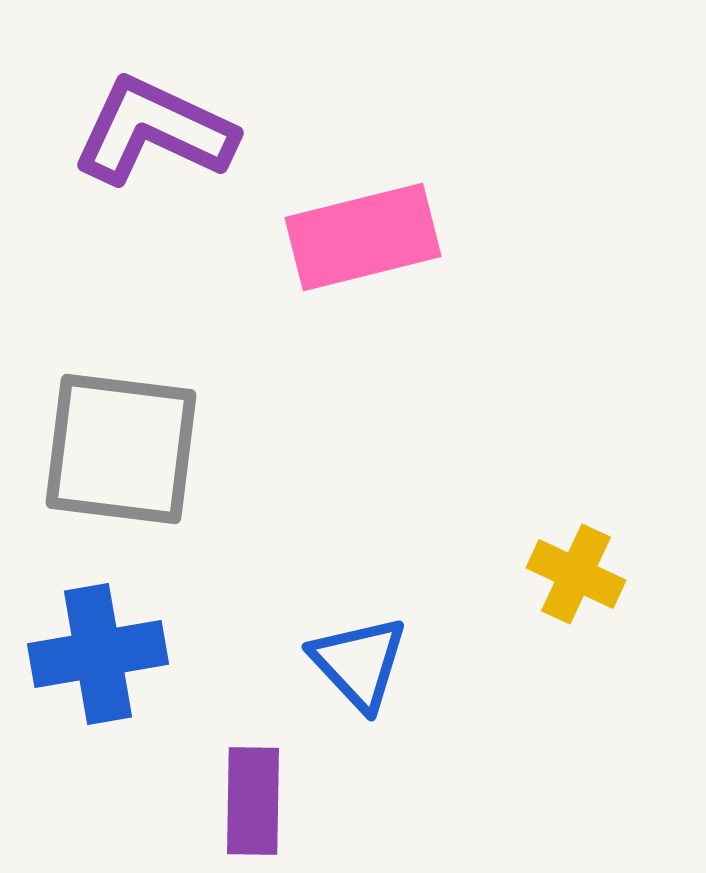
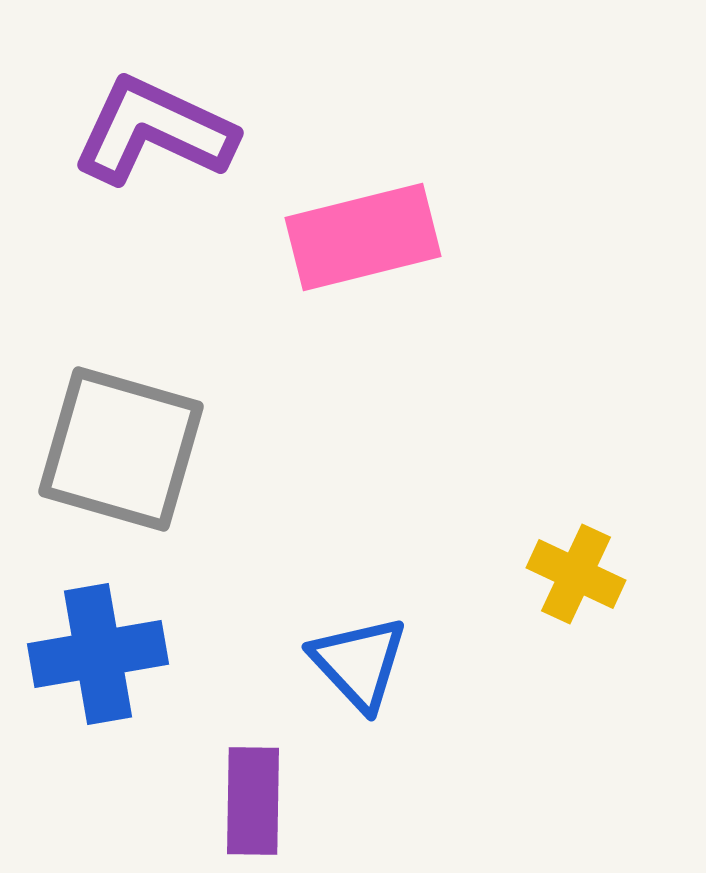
gray square: rotated 9 degrees clockwise
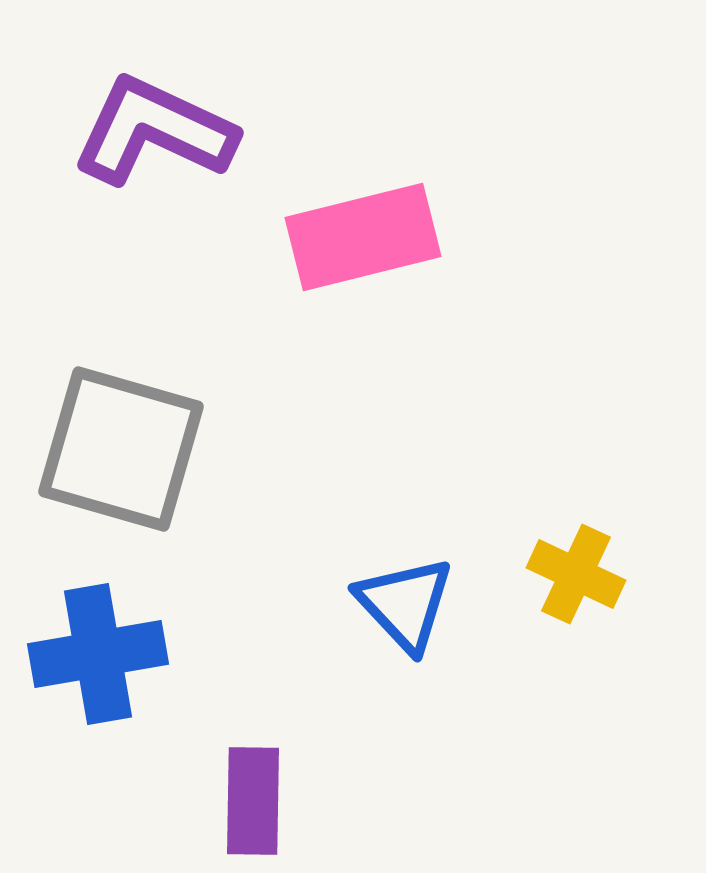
blue triangle: moved 46 px right, 59 px up
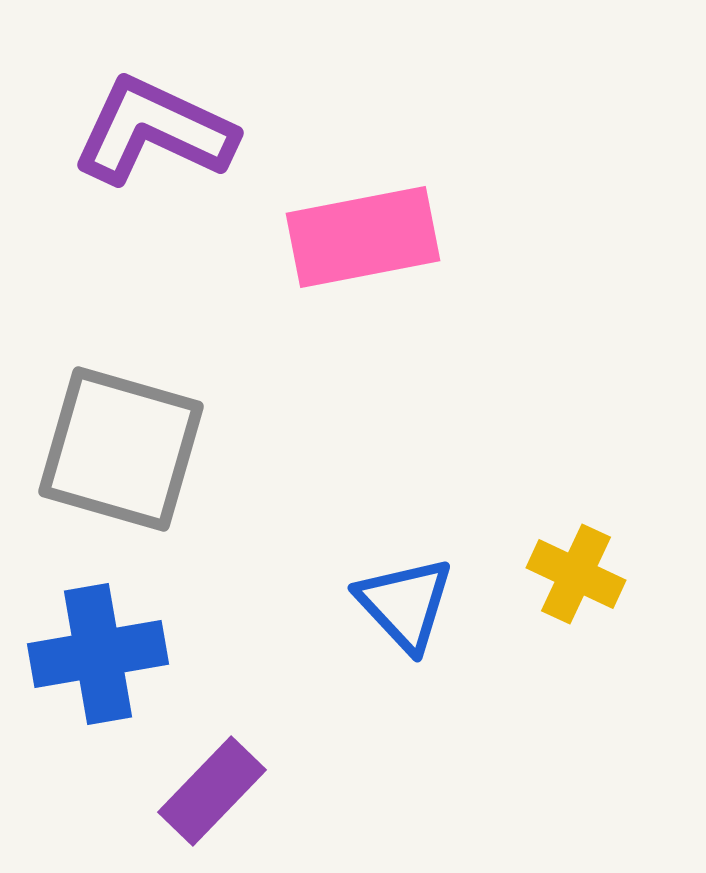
pink rectangle: rotated 3 degrees clockwise
purple rectangle: moved 41 px left, 10 px up; rotated 43 degrees clockwise
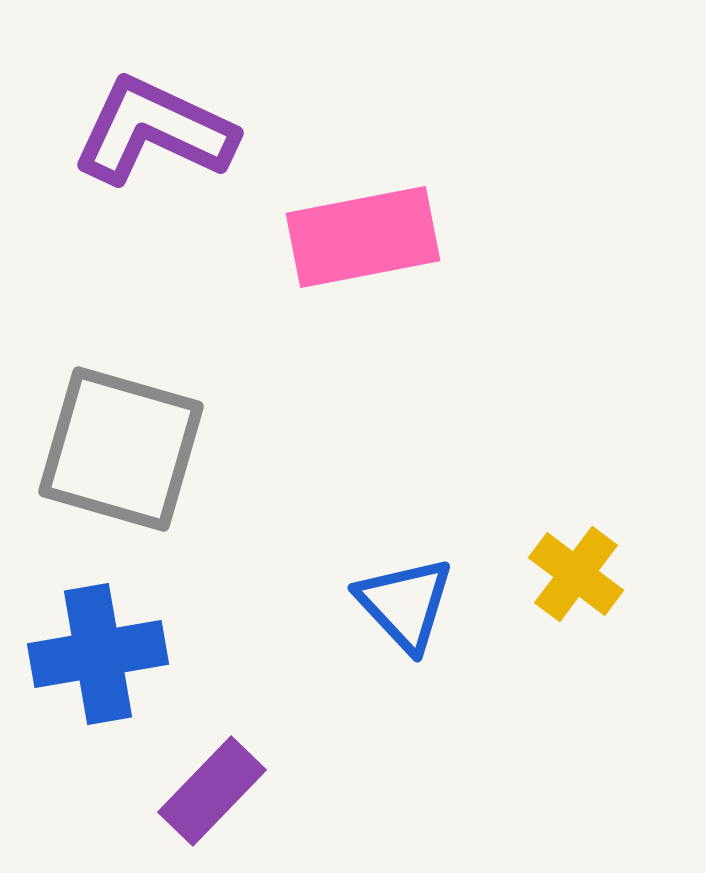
yellow cross: rotated 12 degrees clockwise
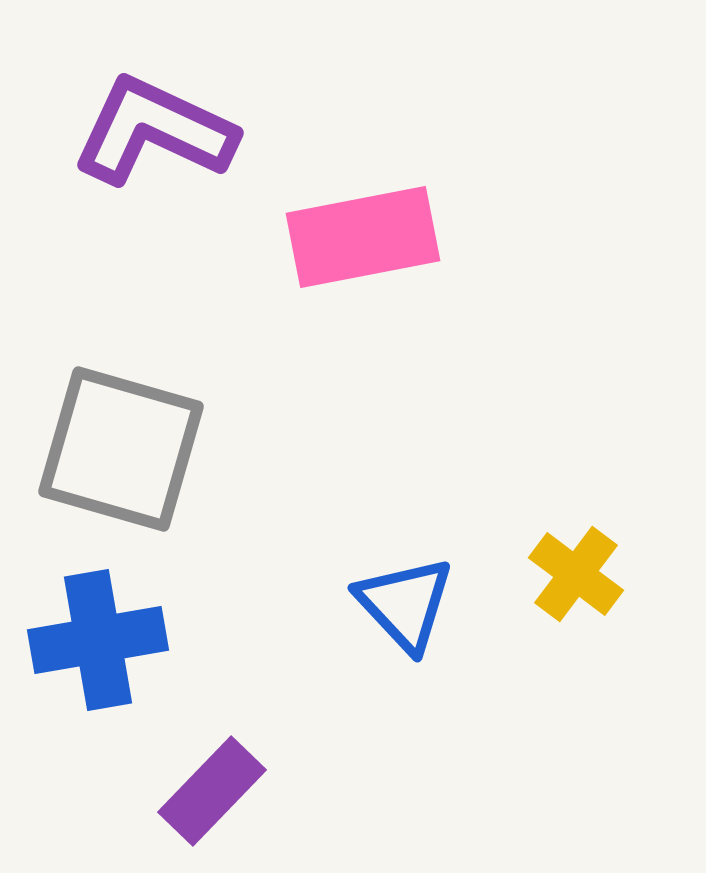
blue cross: moved 14 px up
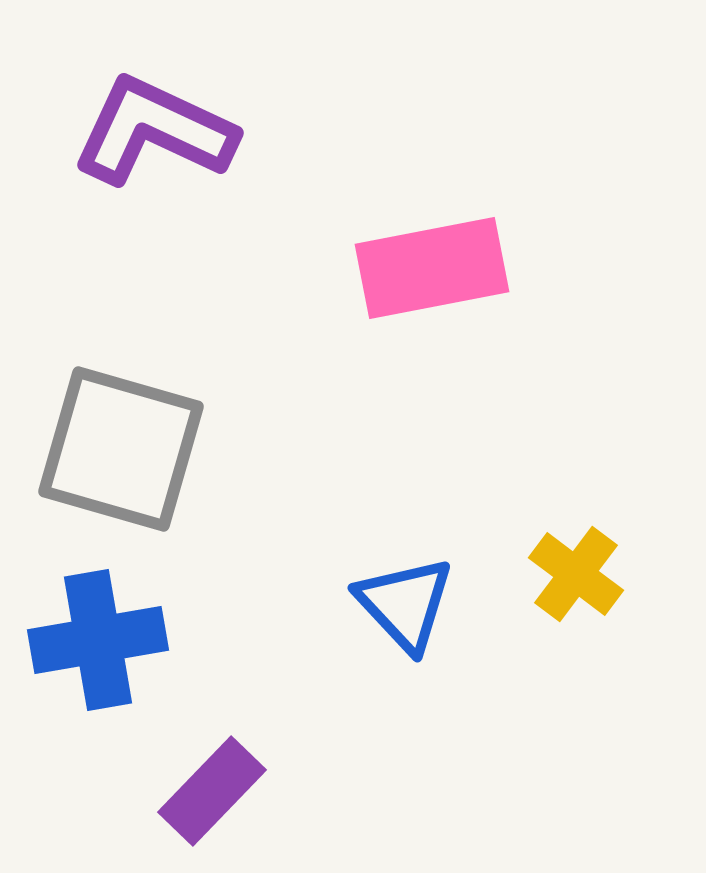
pink rectangle: moved 69 px right, 31 px down
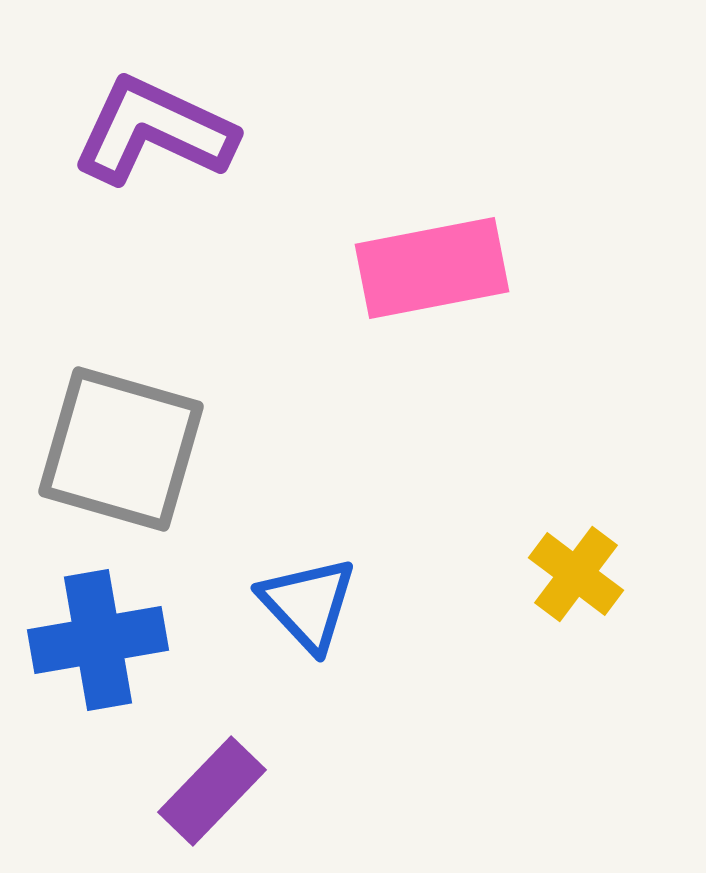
blue triangle: moved 97 px left
